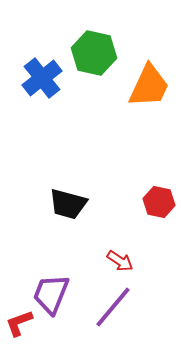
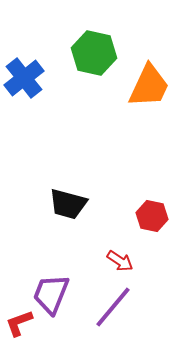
blue cross: moved 18 px left
red hexagon: moved 7 px left, 14 px down
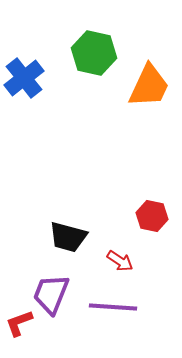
black trapezoid: moved 33 px down
purple line: rotated 54 degrees clockwise
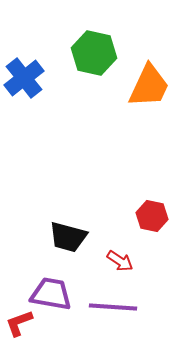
purple trapezoid: rotated 78 degrees clockwise
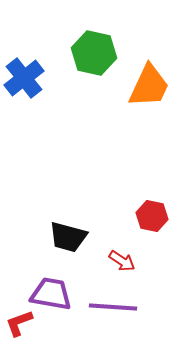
red arrow: moved 2 px right
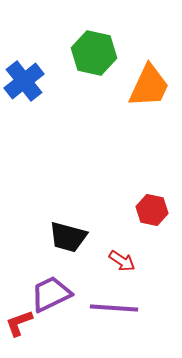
blue cross: moved 3 px down
red hexagon: moved 6 px up
purple trapezoid: rotated 36 degrees counterclockwise
purple line: moved 1 px right, 1 px down
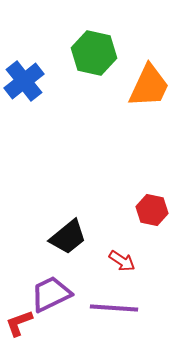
black trapezoid: rotated 54 degrees counterclockwise
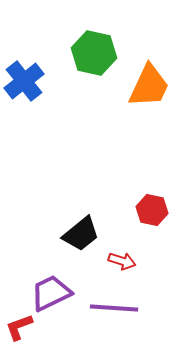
black trapezoid: moved 13 px right, 3 px up
red arrow: rotated 16 degrees counterclockwise
purple trapezoid: moved 1 px up
red L-shape: moved 4 px down
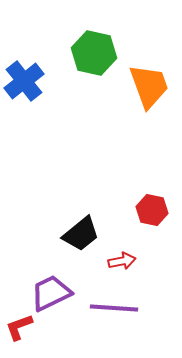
orange trapezoid: rotated 45 degrees counterclockwise
red arrow: rotated 28 degrees counterclockwise
